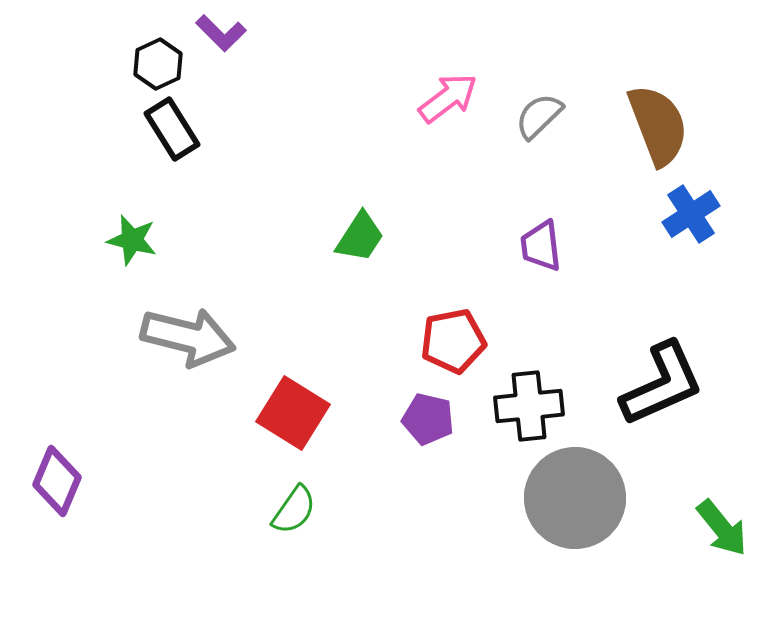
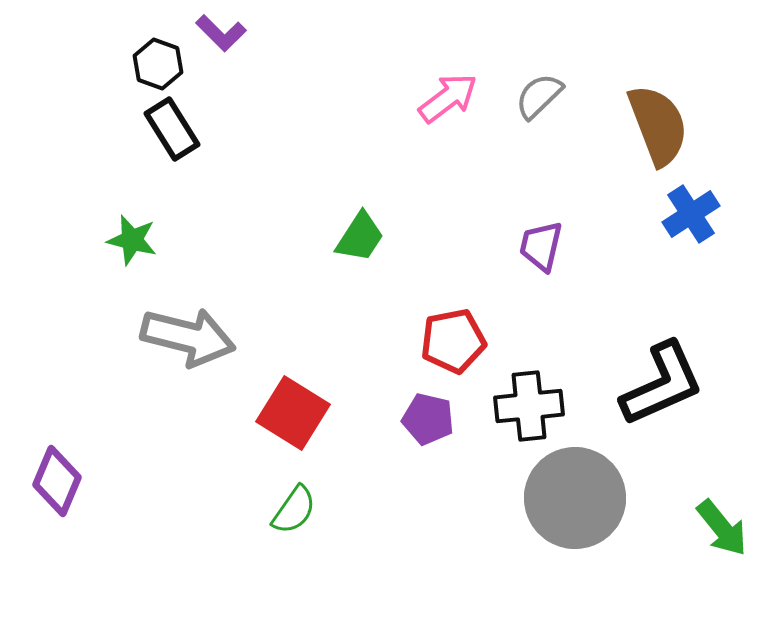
black hexagon: rotated 15 degrees counterclockwise
gray semicircle: moved 20 px up
purple trapezoid: rotated 20 degrees clockwise
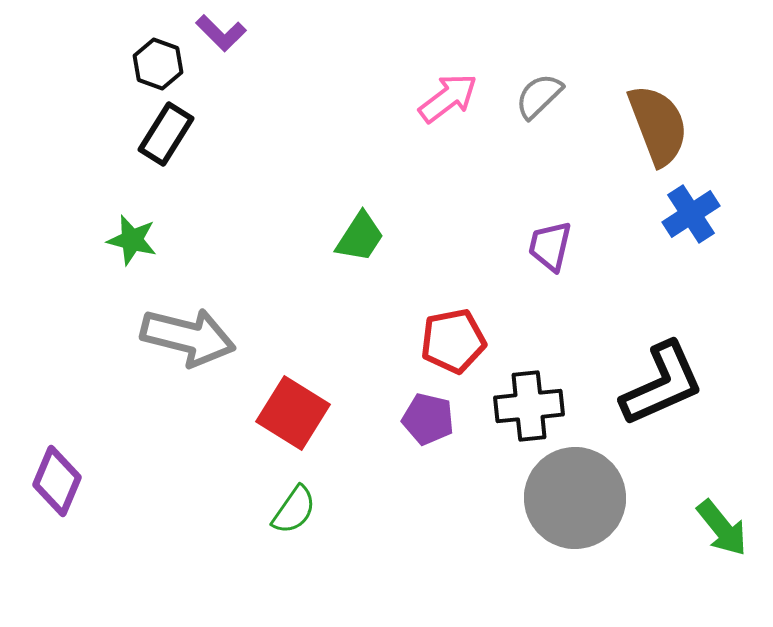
black rectangle: moved 6 px left, 5 px down; rotated 64 degrees clockwise
purple trapezoid: moved 9 px right
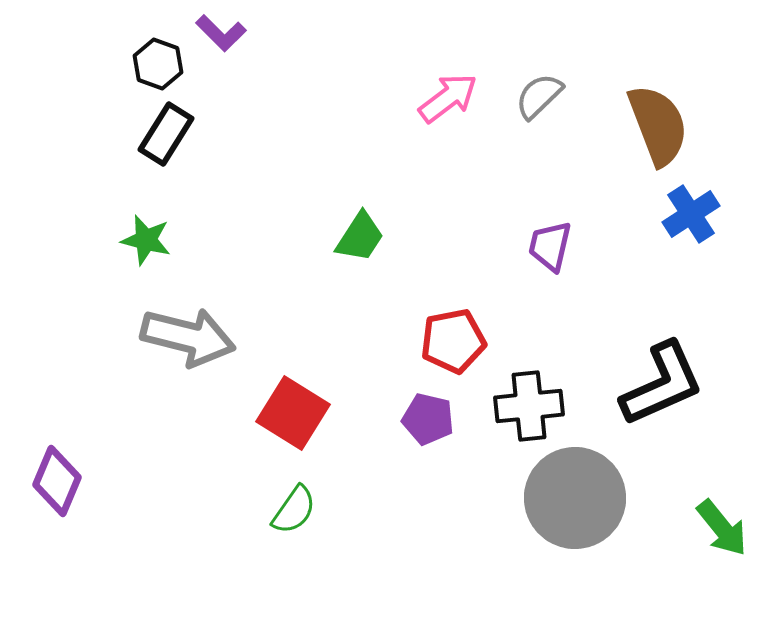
green star: moved 14 px right
